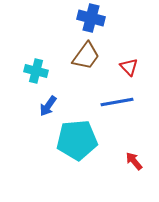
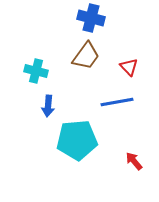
blue arrow: rotated 30 degrees counterclockwise
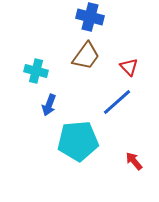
blue cross: moved 1 px left, 1 px up
blue line: rotated 32 degrees counterclockwise
blue arrow: moved 1 px right, 1 px up; rotated 15 degrees clockwise
cyan pentagon: moved 1 px right, 1 px down
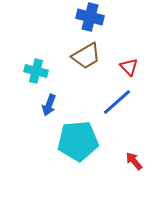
brown trapezoid: rotated 24 degrees clockwise
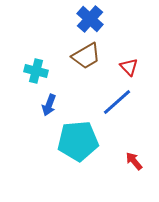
blue cross: moved 2 px down; rotated 28 degrees clockwise
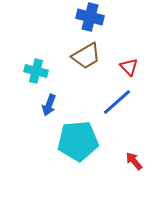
blue cross: moved 2 px up; rotated 28 degrees counterclockwise
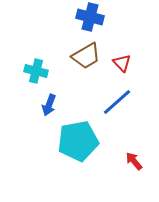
red triangle: moved 7 px left, 4 px up
cyan pentagon: rotated 6 degrees counterclockwise
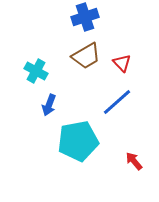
blue cross: moved 5 px left; rotated 32 degrees counterclockwise
cyan cross: rotated 15 degrees clockwise
